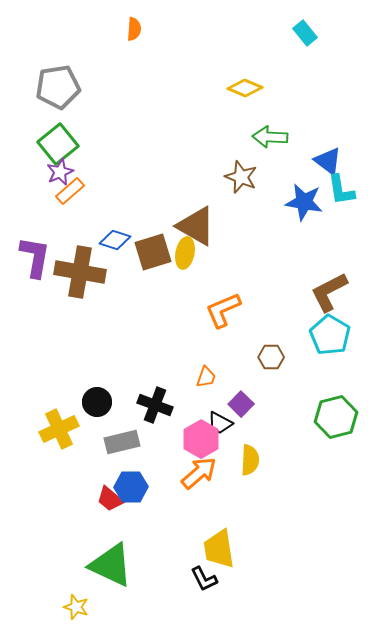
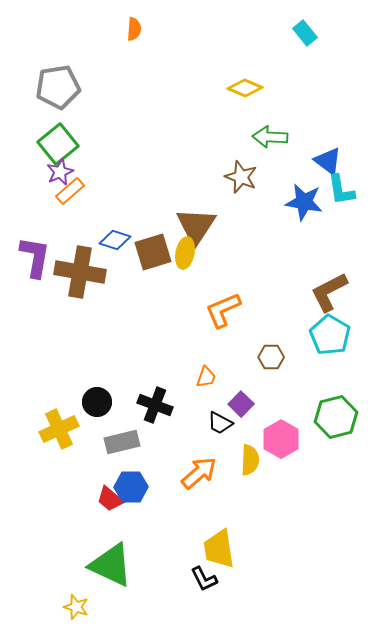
brown triangle: rotated 33 degrees clockwise
pink hexagon: moved 80 px right
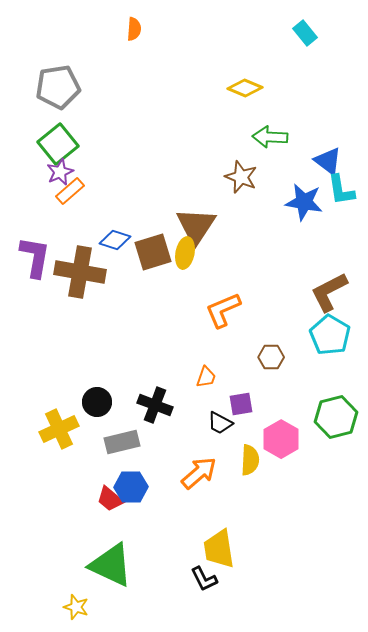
purple square: rotated 35 degrees clockwise
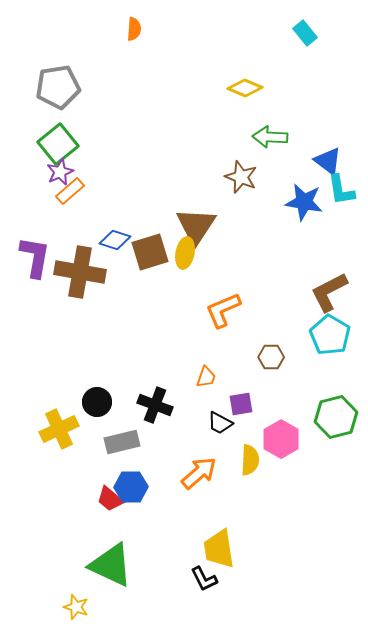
brown square: moved 3 px left
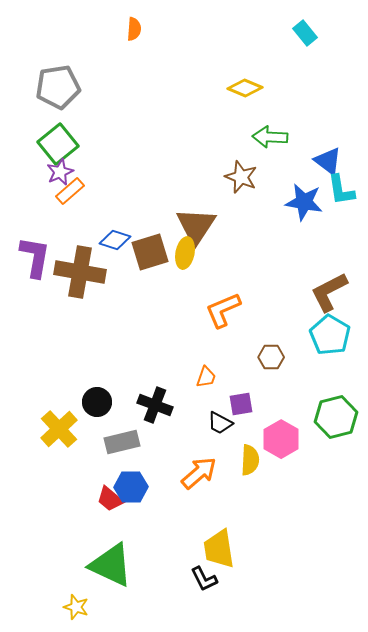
yellow cross: rotated 18 degrees counterclockwise
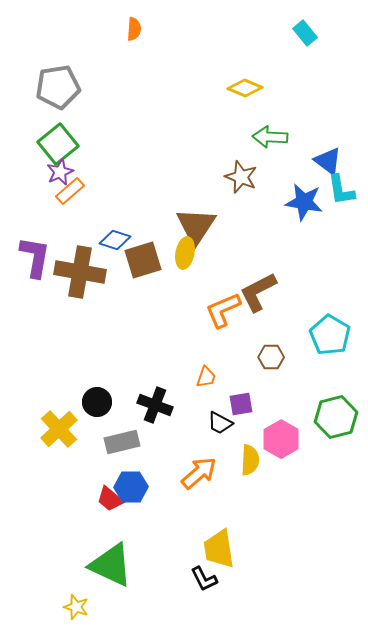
brown square: moved 7 px left, 8 px down
brown L-shape: moved 71 px left
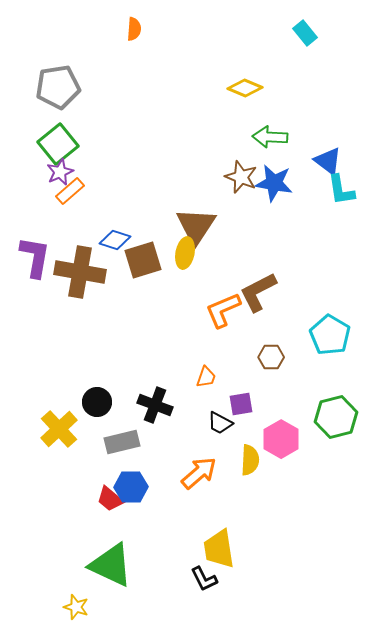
blue star: moved 30 px left, 19 px up
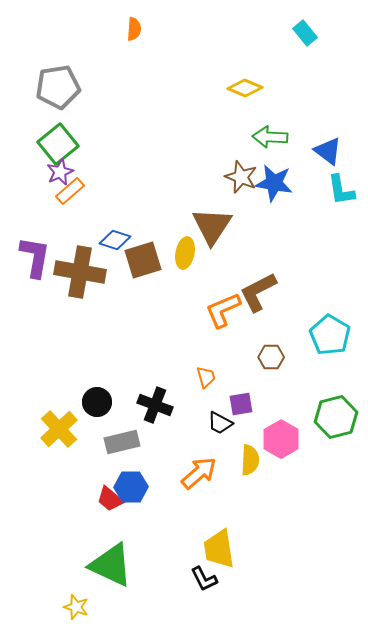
blue triangle: moved 10 px up
brown triangle: moved 16 px right
orange trapezoid: rotated 35 degrees counterclockwise
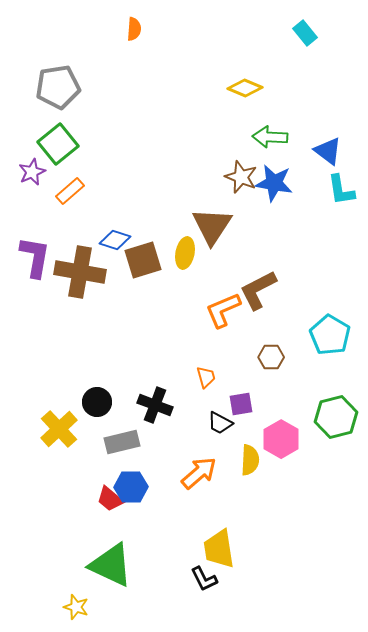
purple star: moved 28 px left
brown L-shape: moved 2 px up
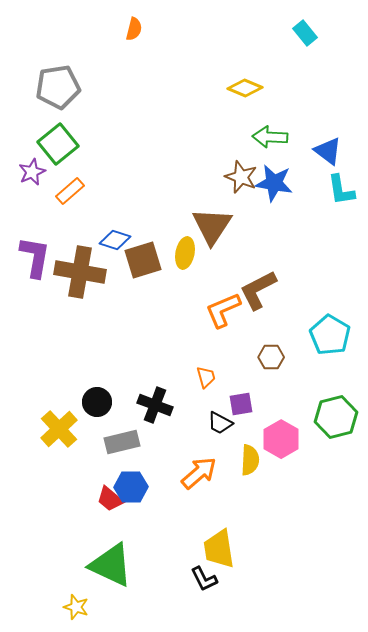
orange semicircle: rotated 10 degrees clockwise
